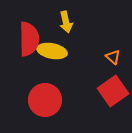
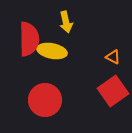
orange triangle: rotated 14 degrees counterclockwise
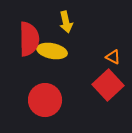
red square: moved 5 px left, 6 px up; rotated 8 degrees counterclockwise
